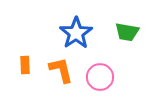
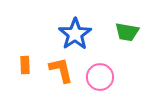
blue star: moved 1 px left, 1 px down
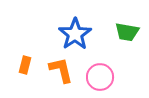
orange rectangle: rotated 18 degrees clockwise
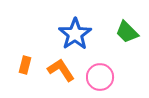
green trapezoid: rotated 35 degrees clockwise
orange L-shape: rotated 20 degrees counterclockwise
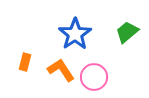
green trapezoid: rotated 95 degrees clockwise
orange rectangle: moved 3 px up
pink circle: moved 6 px left
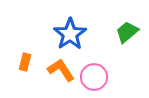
blue star: moved 5 px left
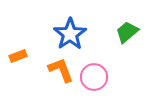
orange rectangle: moved 7 px left, 6 px up; rotated 54 degrees clockwise
orange L-shape: rotated 12 degrees clockwise
